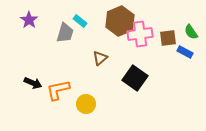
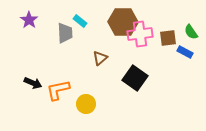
brown hexagon: moved 3 px right, 1 px down; rotated 24 degrees clockwise
gray trapezoid: rotated 20 degrees counterclockwise
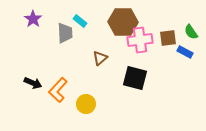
purple star: moved 4 px right, 1 px up
pink cross: moved 6 px down
black square: rotated 20 degrees counterclockwise
orange L-shape: rotated 35 degrees counterclockwise
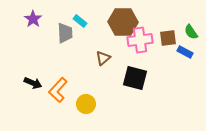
brown triangle: moved 3 px right
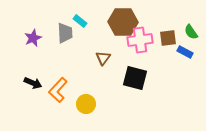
purple star: moved 19 px down; rotated 12 degrees clockwise
brown triangle: rotated 14 degrees counterclockwise
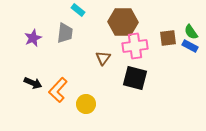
cyan rectangle: moved 2 px left, 11 px up
gray trapezoid: rotated 10 degrees clockwise
pink cross: moved 5 px left, 6 px down
blue rectangle: moved 5 px right, 6 px up
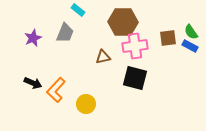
gray trapezoid: rotated 15 degrees clockwise
brown triangle: moved 1 px up; rotated 42 degrees clockwise
orange L-shape: moved 2 px left
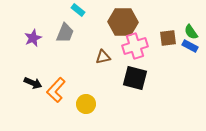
pink cross: rotated 10 degrees counterclockwise
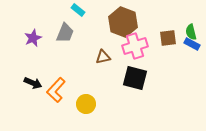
brown hexagon: rotated 20 degrees clockwise
green semicircle: rotated 21 degrees clockwise
blue rectangle: moved 2 px right, 2 px up
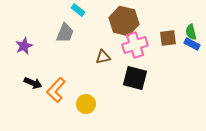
brown hexagon: moved 1 px right, 1 px up; rotated 8 degrees counterclockwise
purple star: moved 9 px left, 8 px down
pink cross: moved 1 px up
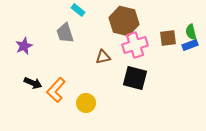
gray trapezoid: rotated 140 degrees clockwise
blue rectangle: moved 2 px left, 1 px down; rotated 49 degrees counterclockwise
yellow circle: moved 1 px up
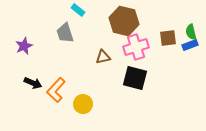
pink cross: moved 1 px right, 2 px down
yellow circle: moved 3 px left, 1 px down
